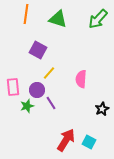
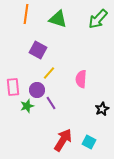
red arrow: moved 3 px left
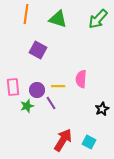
yellow line: moved 9 px right, 13 px down; rotated 48 degrees clockwise
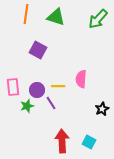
green triangle: moved 2 px left, 2 px up
red arrow: moved 1 px left, 1 px down; rotated 35 degrees counterclockwise
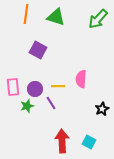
purple circle: moved 2 px left, 1 px up
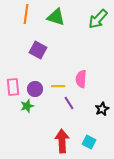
purple line: moved 18 px right
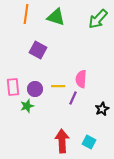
purple line: moved 4 px right, 5 px up; rotated 56 degrees clockwise
